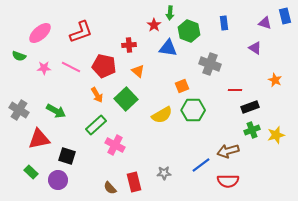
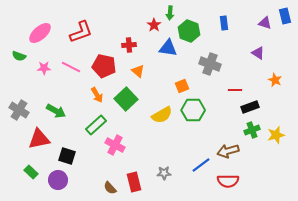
purple triangle at (255, 48): moved 3 px right, 5 px down
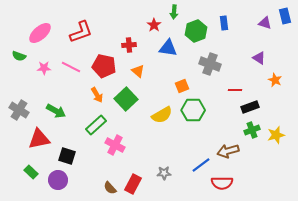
green arrow at (170, 13): moved 4 px right, 1 px up
green hexagon at (189, 31): moved 7 px right; rotated 20 degrees clockwise
purple triangle at (258, 53): moved 1 px right, 5 px down
red semicircle at (228, 181): moved 6 px left, 2 px down
red rectangle at (134, 182): moved 1 px left, 2 px down; rotated 42 degrees clockwise
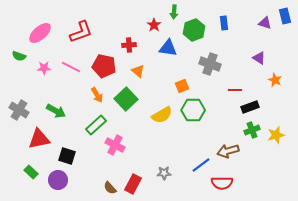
green hexagon at (196, 31): moved 2 px left, 1 px up
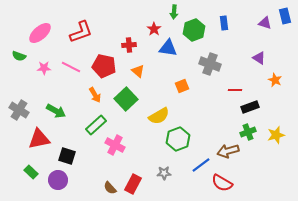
red star at (154, 25): moved 4 px down
orange arrow at (97, 95): moved 2 px left
green hexagon at (193, 110): moved 15 px left, 29 px down; rotated 20 degrees counterclockwise
yellow semicircle at (162, 115): moved 3 px left, 1 px down
green cross at (252, 130): moved 4 px left, 2 px down
red semicircle at (222, 183): rotated 30 degrees clockwise
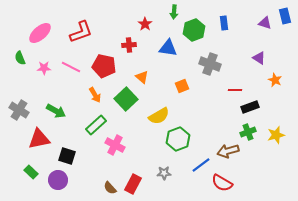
red star at (154, 29): moved 9 px left, 5 px up
green semicircle at (19, 56): moved 1 px right, 2 px down; rotated 48 degrees clockwise
orange triangle at (138, 71): moved 4 px right, 6 px down
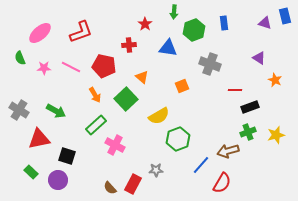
blue line at (201, 165): rotated 12 degrees counterclockwise
gray star at (164, 173): moved 8 px left, 3 px up
red semicircle at (222, 183): rotated 90 degrees counterclockwise
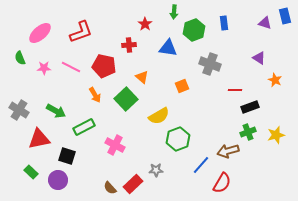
green rectangle at (96, 125): moved 12 px left, 2 px down; rotated 15 degrees clockwise
red rectangle at (133, 184): rotated 18 degrees clockwise
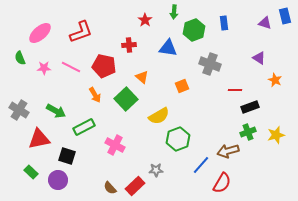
red star at (145, 24): moved 4 px up
red rectangle at (133, 184): moved 2 px right, 2 px down
